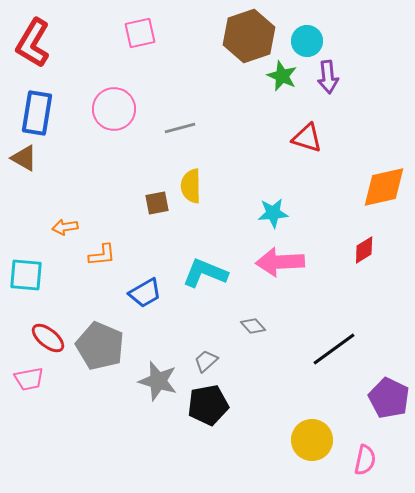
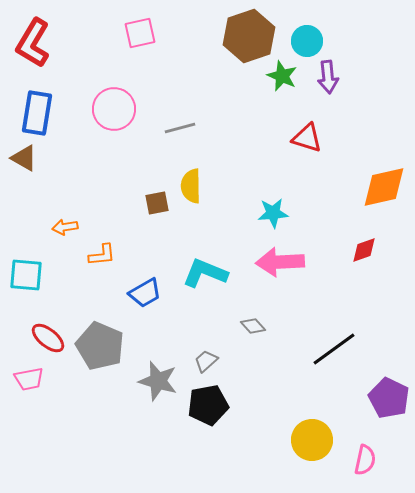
red diamond: rotated 12 degrees clockwise
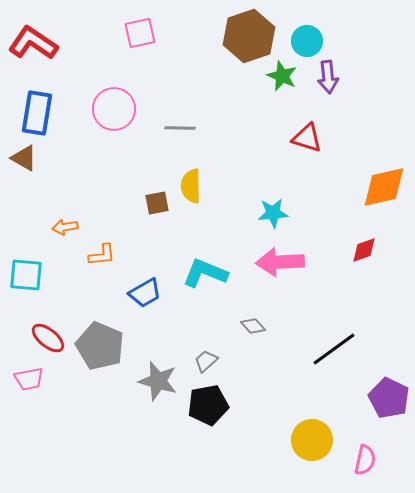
red L-shape: rotated 93 degrees clockwise
gray line: rotated 16 degrees clockwise
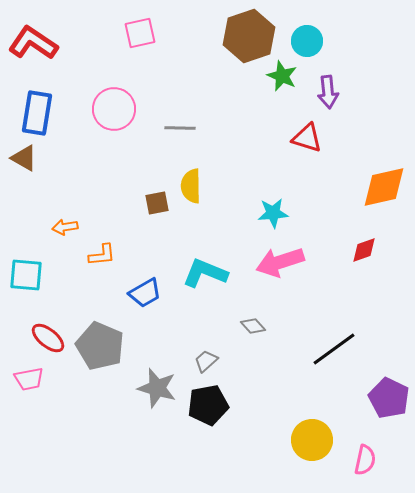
purple arrow: moved 15 px down
pink arrow: rotated 15 degrees counterclockwise
gray star: moved 1 px left, 7 px down
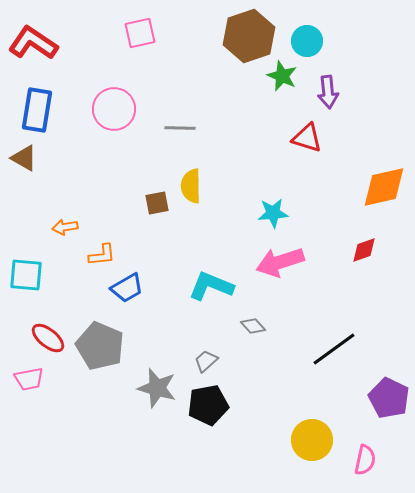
blue rectangle: moved 3 px up
cyan L-shape: moved 6 px right, 13 px down
blue trapezoid: moved 18 px left, 5 px up
